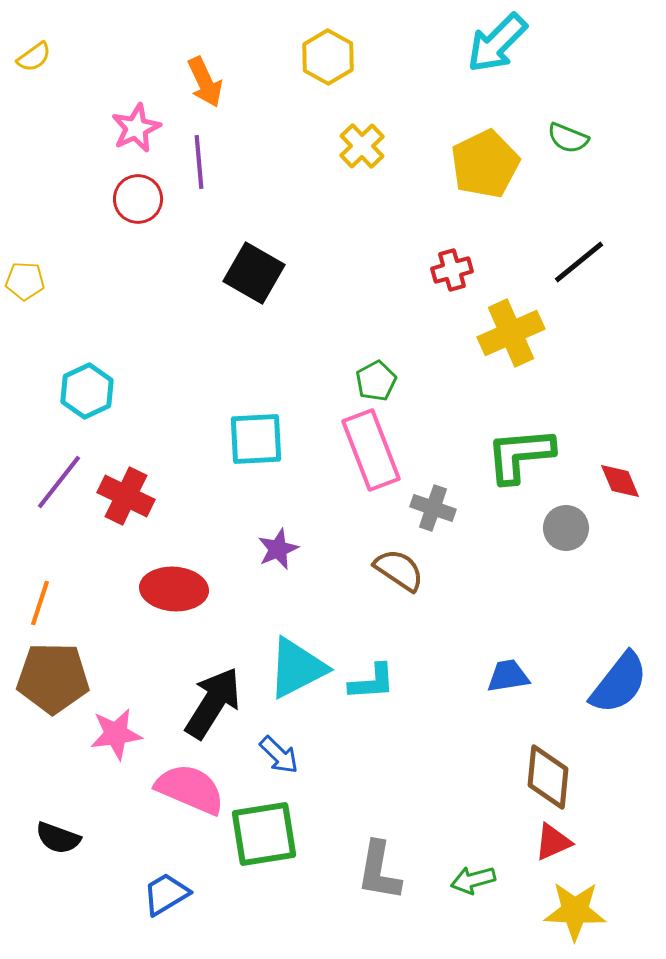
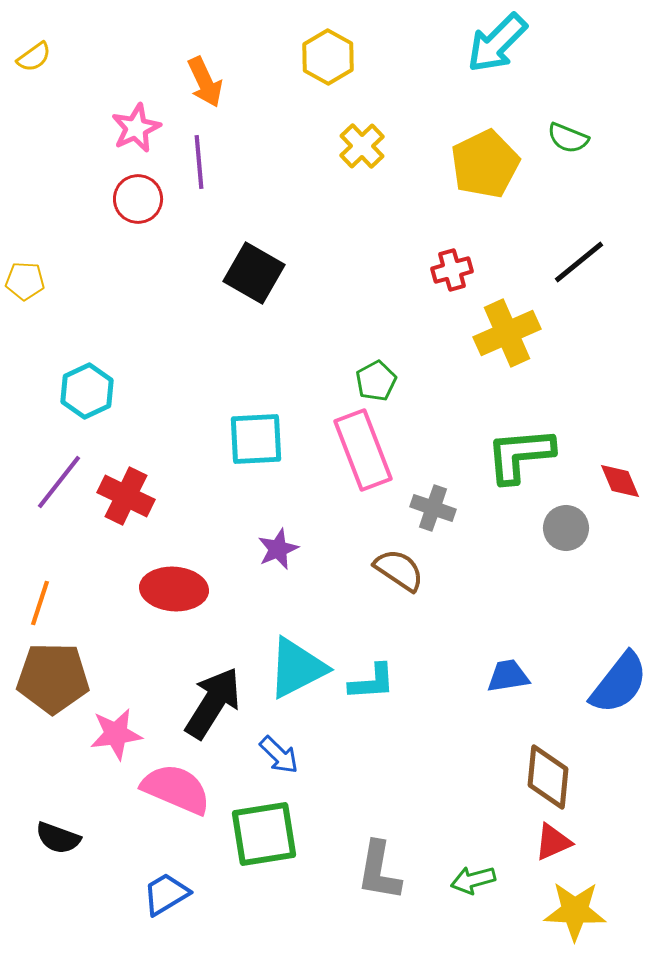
yellow cross at (511, 333): moved 4 px left
pink rectangle at (371, 450): moved 8 px left
pink semicircle at (190, 789): moved 14 px left
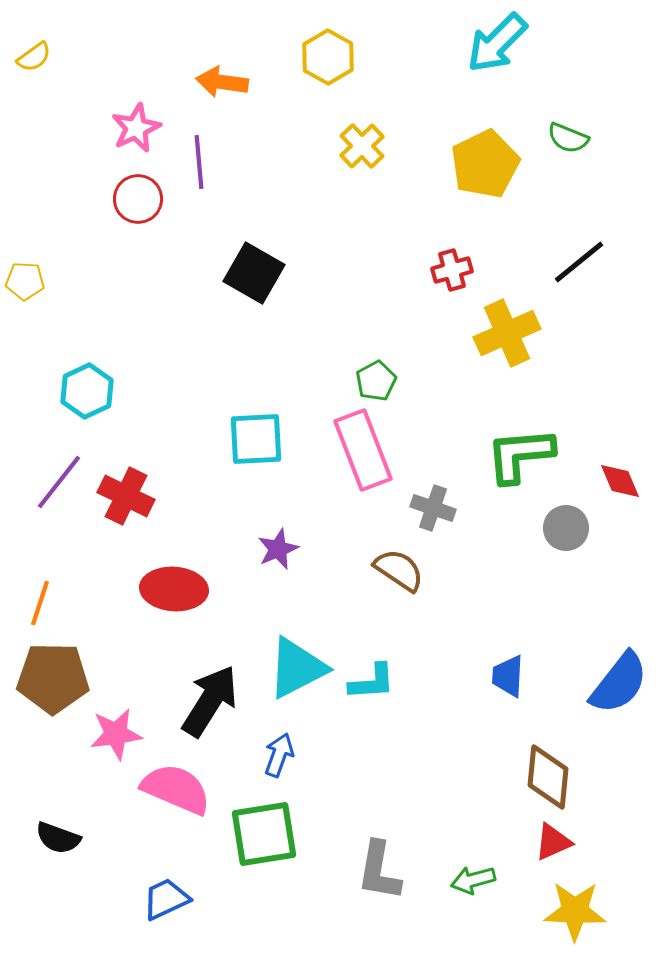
orange arrow at (205, 82): moved 17 px right; rotated 123 degrees clockwise
blue trapezoid at (508, 676): rotated 78 degrees counterclockwise
black arrow at (213, 703): moved 3 px left, 2 px up
blue arrow at (279, 755): rotated 114 degrees counterclockwise
blue trapezoid at (166, 894): moved 5 px down; rotated 6 degrees clockwise
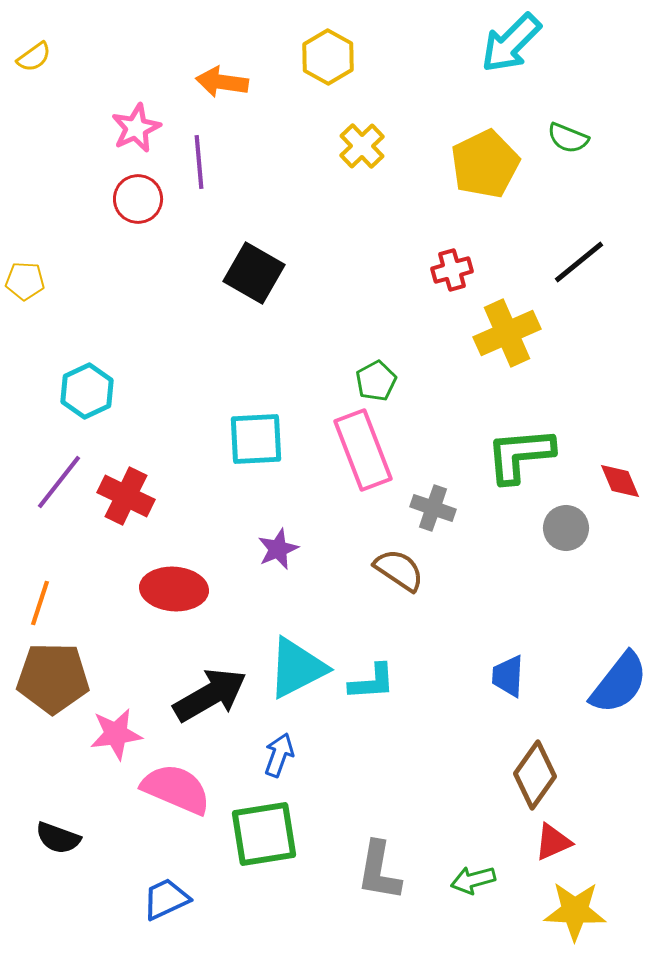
cyan arrow at (497, 43): moved 14 px right
black arrow at (210, 701): moved 6 px up; rotated 28 degrees clockwise
brown diamond at (548, 777): moved 13 px left, 2 px up; rotated 30 degrees clockwise
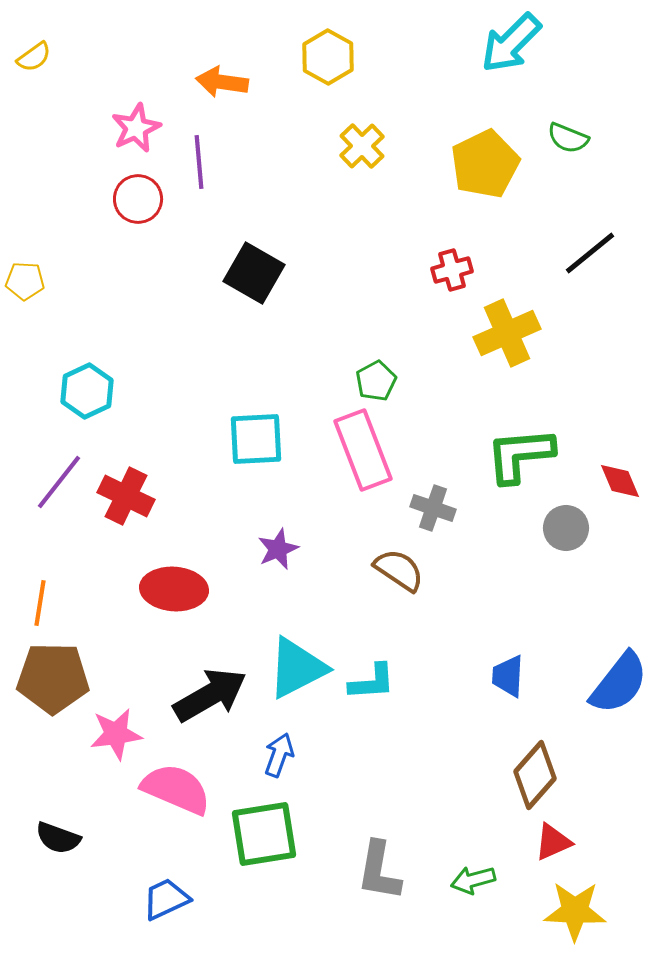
black line at (579, 262): moved 11 px right, 9 px up
orange line at (40, 603): rotated 9 degrees counterclockwise
brown diamond at (535, 775): rotated 6 degrees clockwise
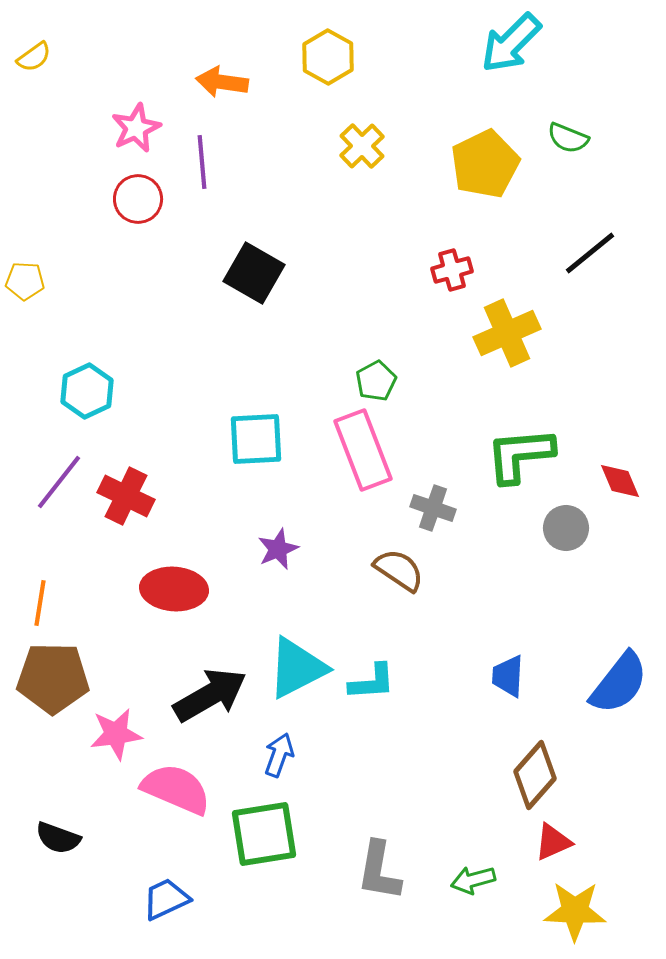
purple line at (199, 162): moved 3 px right
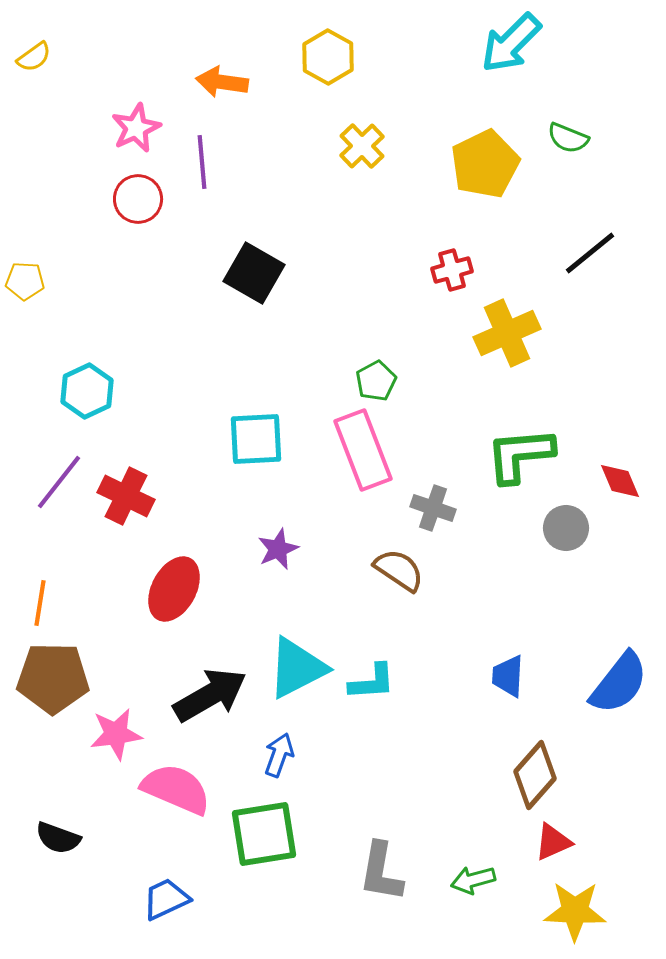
red ellipse at (174, 589): rotated 66 degrees counterclockwise
gray L-shape at (379, 871): moved 2 px right, 1 px down
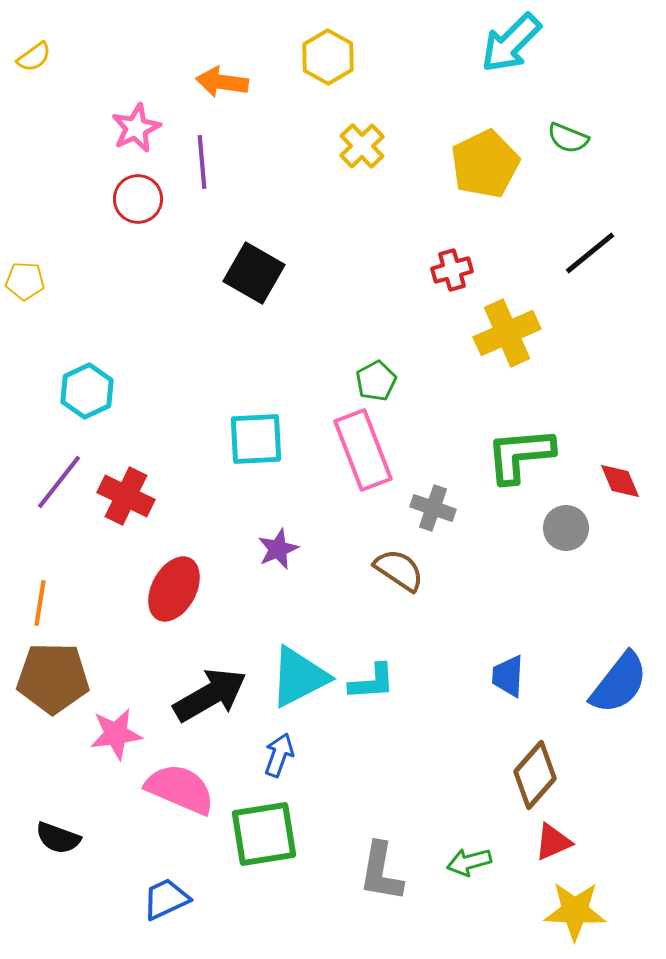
cyan triangle at (297, 668): moved 2 px right, 9 px down
pink semicircle at (176, 789): moved 4 px right
green arrow at (473, 880): moved 4 px left, 18 px up
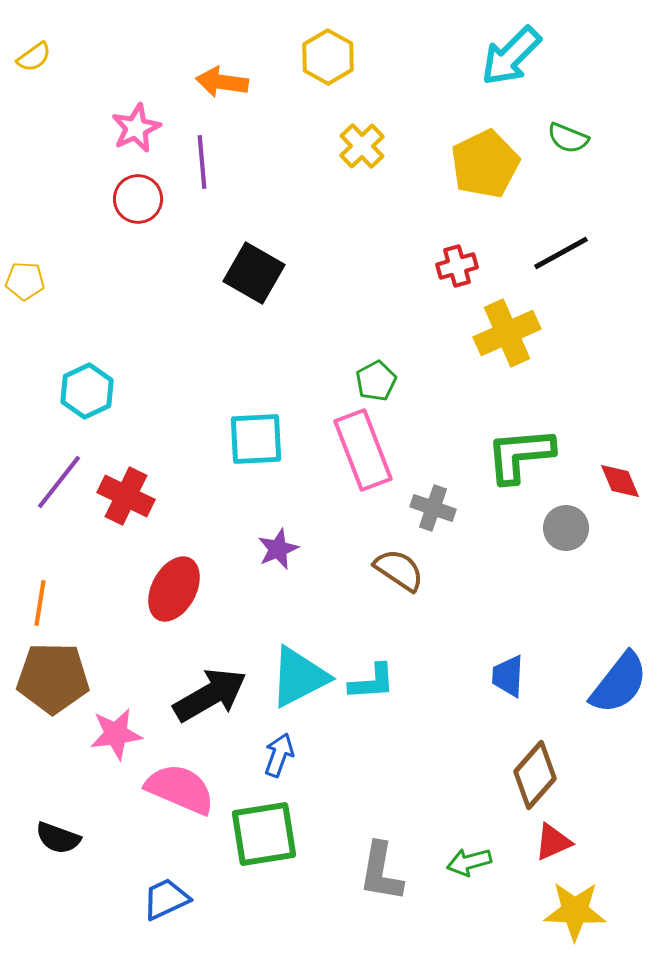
cyan arrow at (511, 43): moved 13 px down
black line at (590, 253): moved 29 px left; rotated 10 degrees clockwise
red cross at (452, 270): moved 5 px right, 4 px up
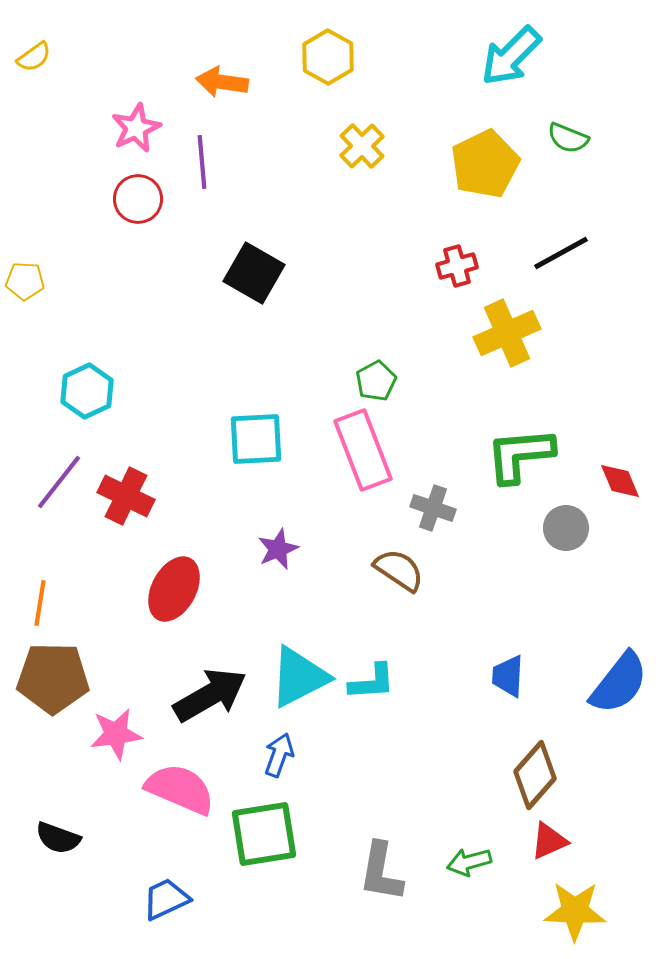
red triangle at (553, 842): moved 4 px left, 1 px up
